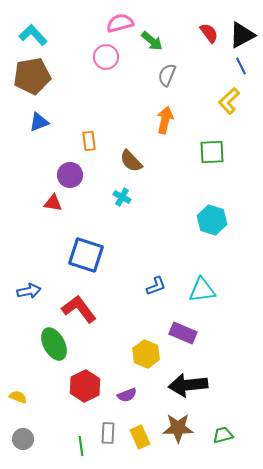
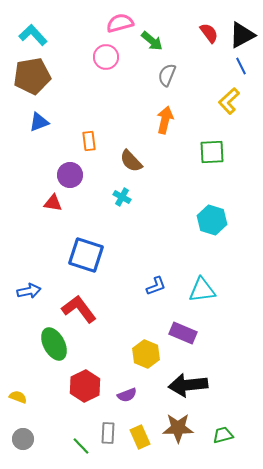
green line: rotated 36 degrees counterclockwise
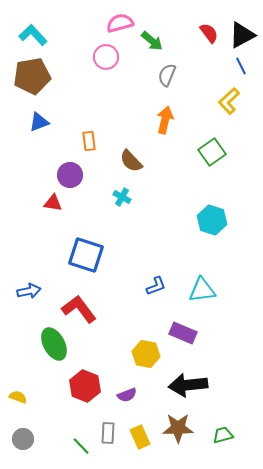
green square: rotated 32 degrees counterclockwise
yellow hexagon: rotated 12 degrees counterclockwise
red hexagon: rotated 12 degrees counterclockwise
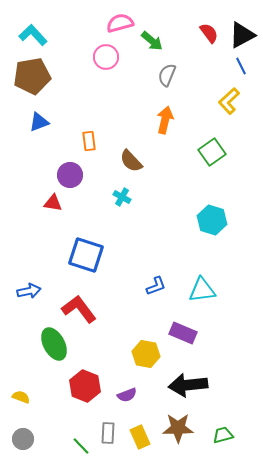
yellow semicircle: moved 3 px right
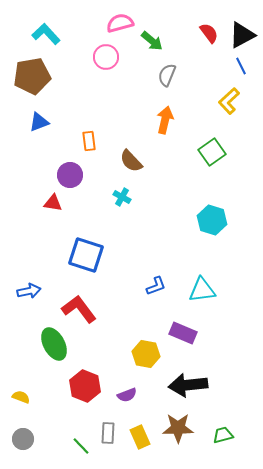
cyan L-shape: moved 13 px right, 1 px up
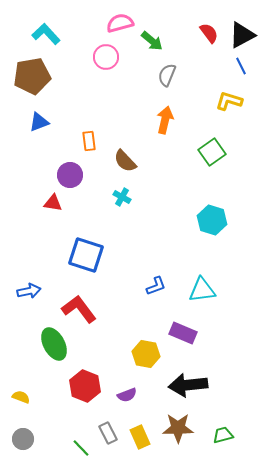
yellow L-shape: rotated 60 degrees clockwise
brown semicircle: moved 6 px left
gray rectangle: rotated 30 degrees counterclockwise
green line: moved 2 px down
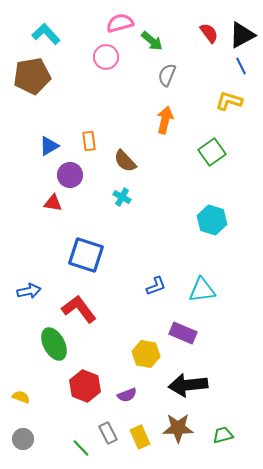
blue triangle: moved 10 px right, 24 px down; rotated 10 degrees counterclockwise
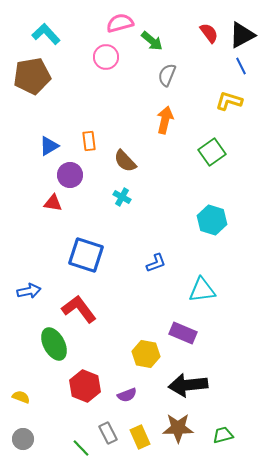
blue L-shape: moved 23 px up
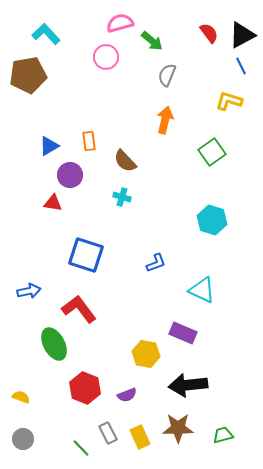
brown pentagon: moved 4 px left, 1 px up
cyan cross: rotated 12 degrees counterclockwise
cyan triangle: rotated 32 degrees clockwise
red hexagon: moved 2 px down
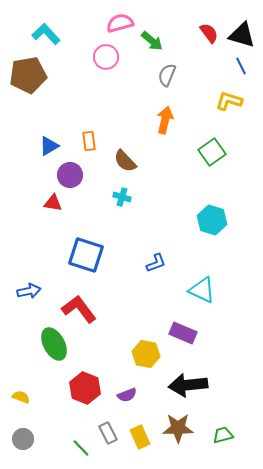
black triangle: rotated 44 degrees clockwise
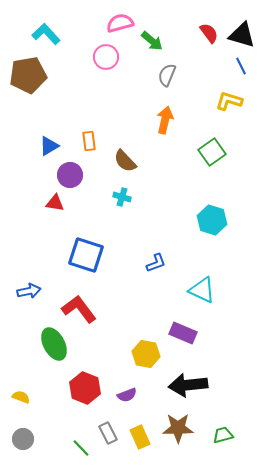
red triangle: moved 2 px right
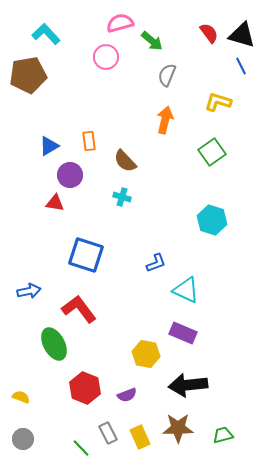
yellow L-shape: moved 11 px left, 1 px down
cyan triangle: moved 16 px left
